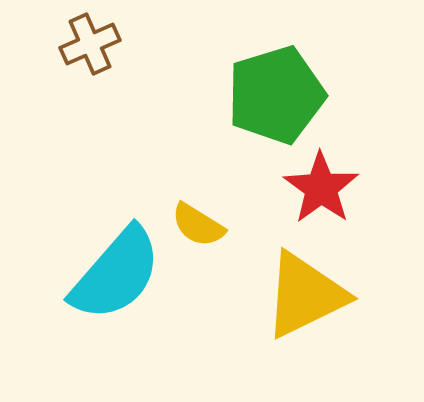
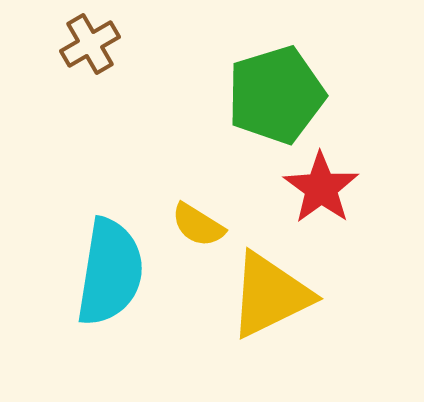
brown cross: rotated 6 degrees counterclockwise
cyan semicircle: moved 6 px left, 2 px up; rotated 32 degrees counterclockwise
yellow triangle: moved 35 px left
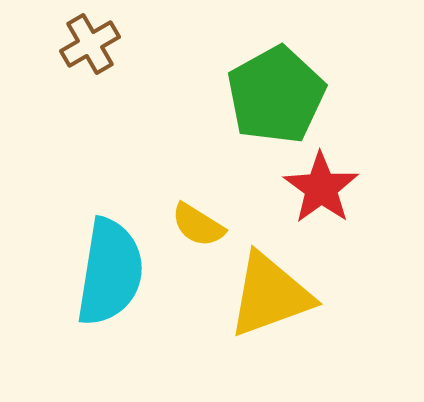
green pentagon: rotated 12 degrees counterclockwise
yellow triangle: rotated 6 degrees clockwise
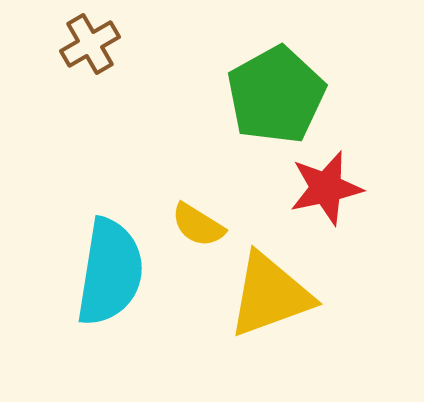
red star: moved 5 px right; rotated 24 degrees clockwise
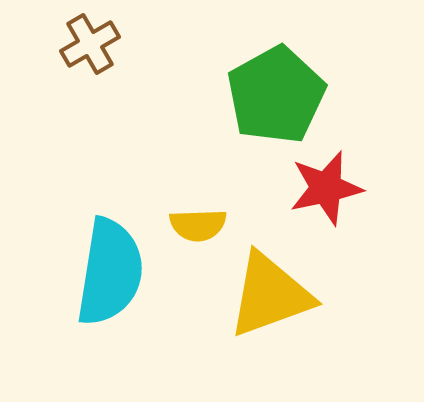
yellow semicircle: rotated 34 degrees counterclockwise
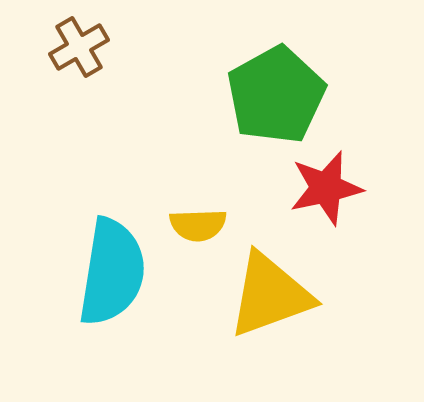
brown cross: moved 11 px left, 3 px down
cyan semicircle: moved 2 px right
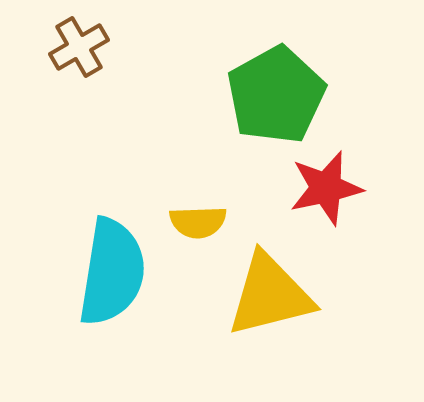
yellow semicircle: moved 3 px up
yellow triangle: rotated 6 degrees clockwise
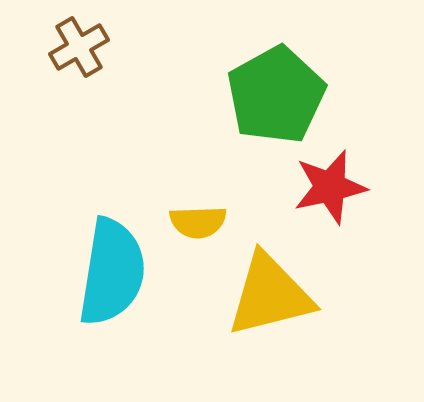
red star: moved 4 px right, 1 px up
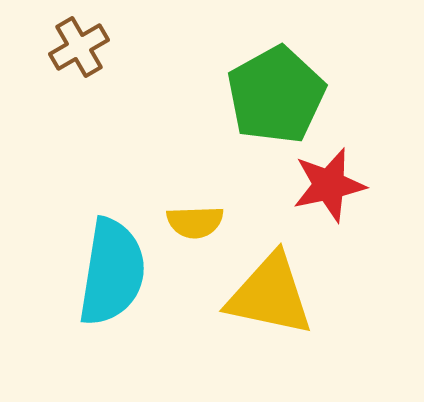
red star: moved 1 px left, 2 px up
yellow semicircle: moved 3 px left
yellow triangle: rotated 26 degrees clockwise
